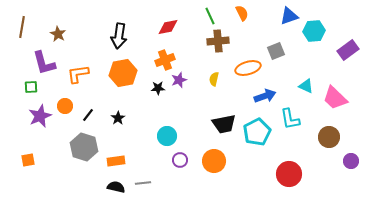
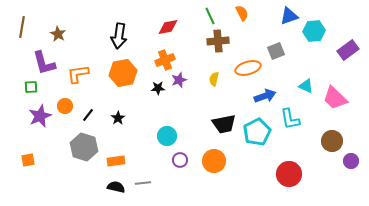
brown circle at (329, 137): moved 3 px right, 4 px down
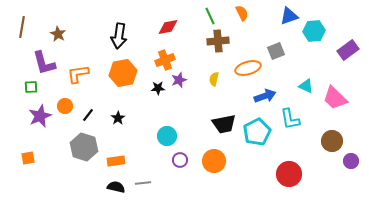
orange square at (28, 160): moved 2 px up
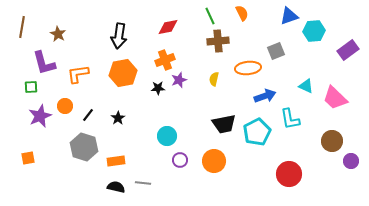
orange ellipse at (248, 68): rotated 10 degrees clockwise
gray line at (143, 183): rotated 14 degrees clockwise
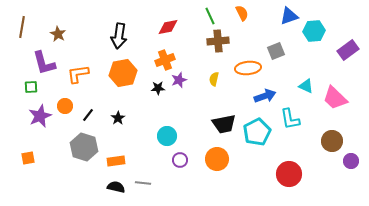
orange circle at (214, 161): moved 3 px right, 2 px up
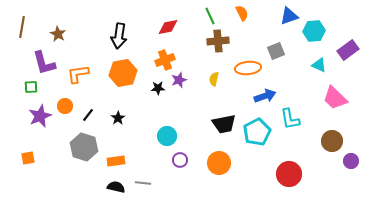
cyan triangle at (306, 86): moved 13 px right, 21 px up
orange circle at (217, 159): moved 2 px right, 4 px down
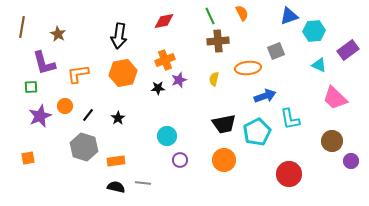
red diamond at (168, 27): moved 4 px left, 6 px up
orange circle at (219, 163): moved 5 px right, 3 px up
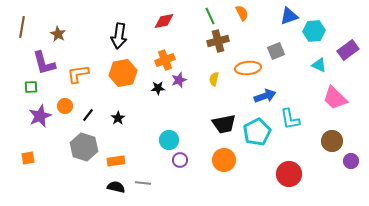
brown cross at (218, 41): rotated 10 degrees counterclockwise
cyan circle at (167, 136): moved 2 px right, 4 px down
